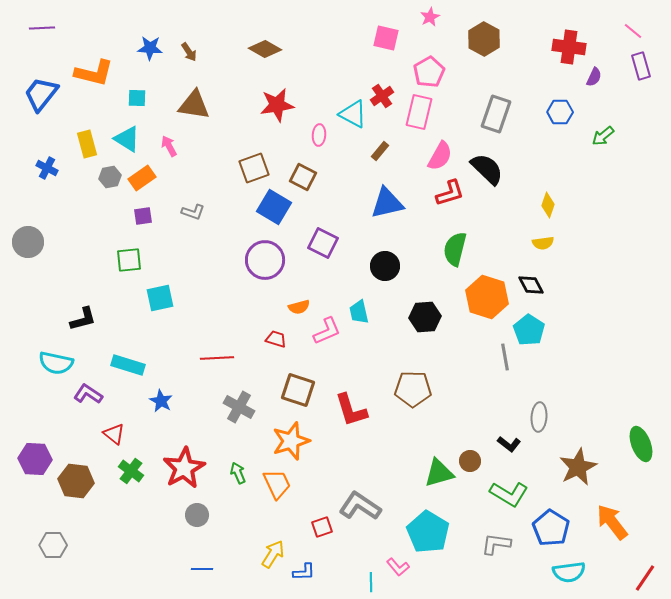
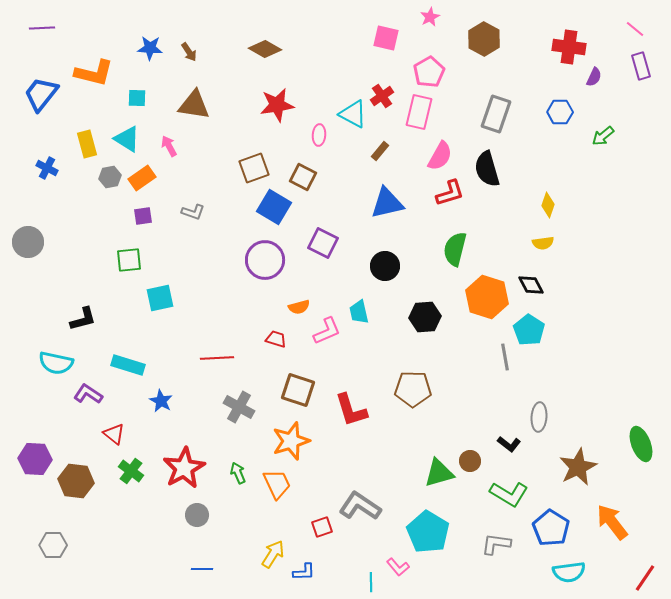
pink line at (633, 31): moved 2 px right, 2 px up
black semicircle at (487, 169): rotated 150 degrees counterclockwise
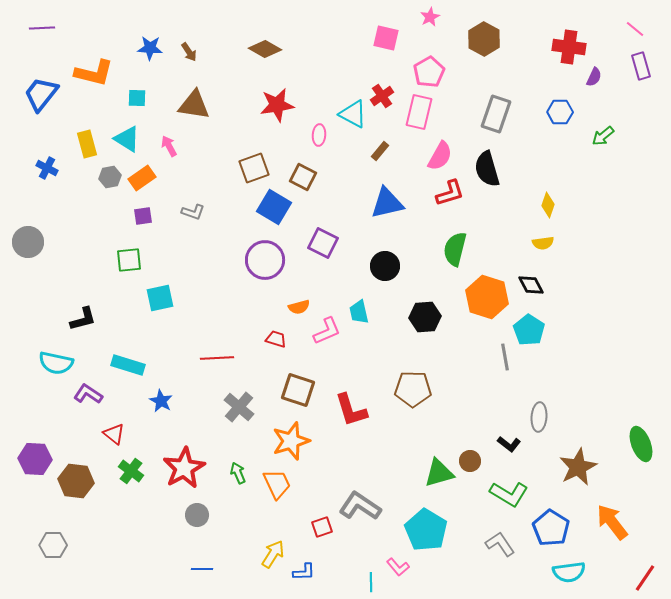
gray cross at (239, 407): rotated 12 degrees clockwise
cyan pentagon at (428, 532): moved 2 px left, 2 px up
gray L-shape at (496, 544): moved 4 px right; rotated 48 degrees clockwise
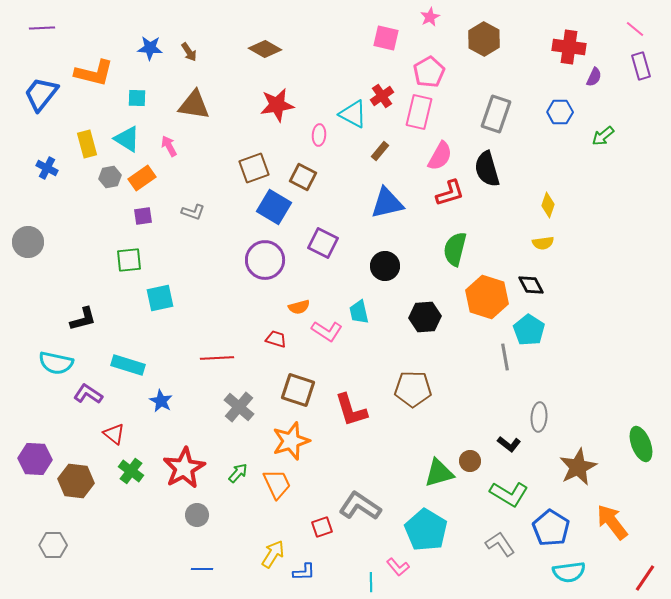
pink L-shape at (327, 331): rotated 56 degrees clockwise
green arrow at (238, 473): rotated 65 degrees clockwise
